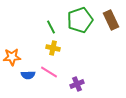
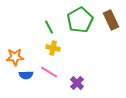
green pentagon: rotated 10 degrees counterclockwise
green line: moved 2 px left
orange star: moved 3 px right
blue semicircle: moved 2 px left
purple cross: moved 1 px up; rotated 24 degrees counterclockwise
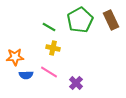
green line: rotated 32 degrees counterclockwise
purple cross: moved 1 px left
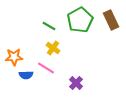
green line: moved 1 px up
yellow cross: rotated 24 degrees clockwise
orange star: moved 1 px left
pink line: moved 3 px left, 4 px up
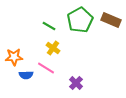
brown rectangle: rotated 42 degrees counterclockwise
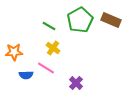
orange star: moved 5 px up
